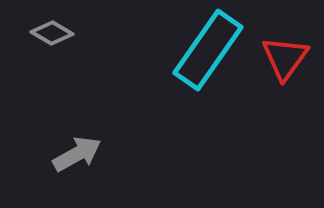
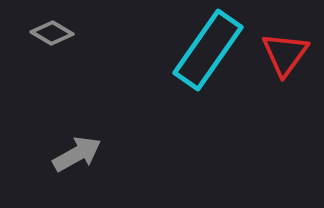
red triangle: moved 4 px up
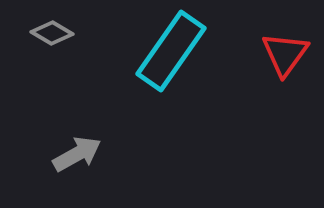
cyan rectangle: moved 37 px left, 1 px down
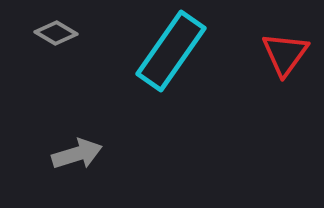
gray diamond: moved 4 px right
gray arrow: rotated 12 degrees clockwise
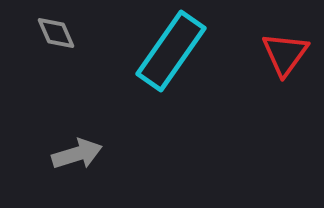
gray diamond: rotated 36 degrees clockwise
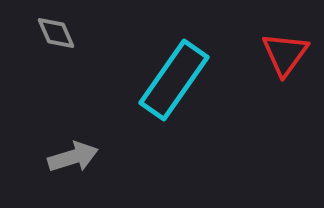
cyan rectangle: moved 3 px right, 29 px down
gray arrow: moved 4 px left, 3 px down
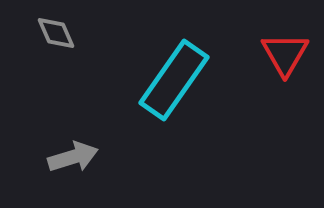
red triangle: rotated 6 degrees counterclockwise
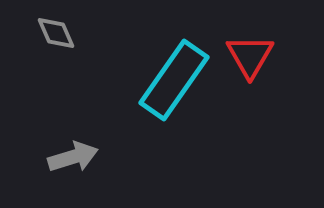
red triangle: moved 35 px left, 2 px down
